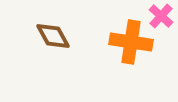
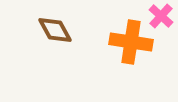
brown diamond: moved 2 px right, 6 px up
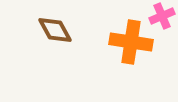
pink cross: moved 1 px right; rotated 25 degrees clockwise
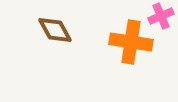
pink cross: moved 1 px left
